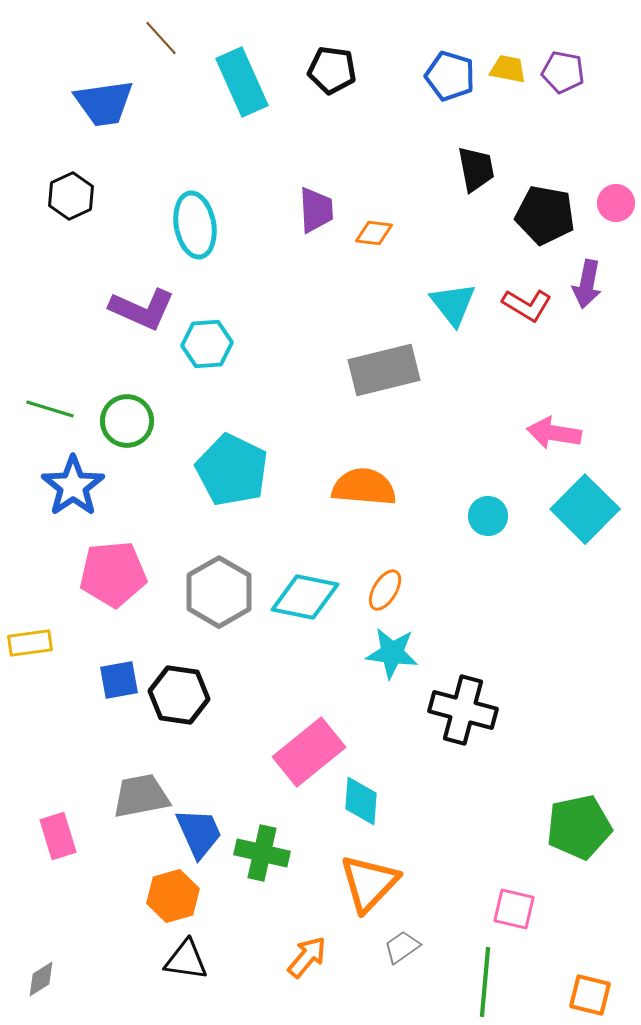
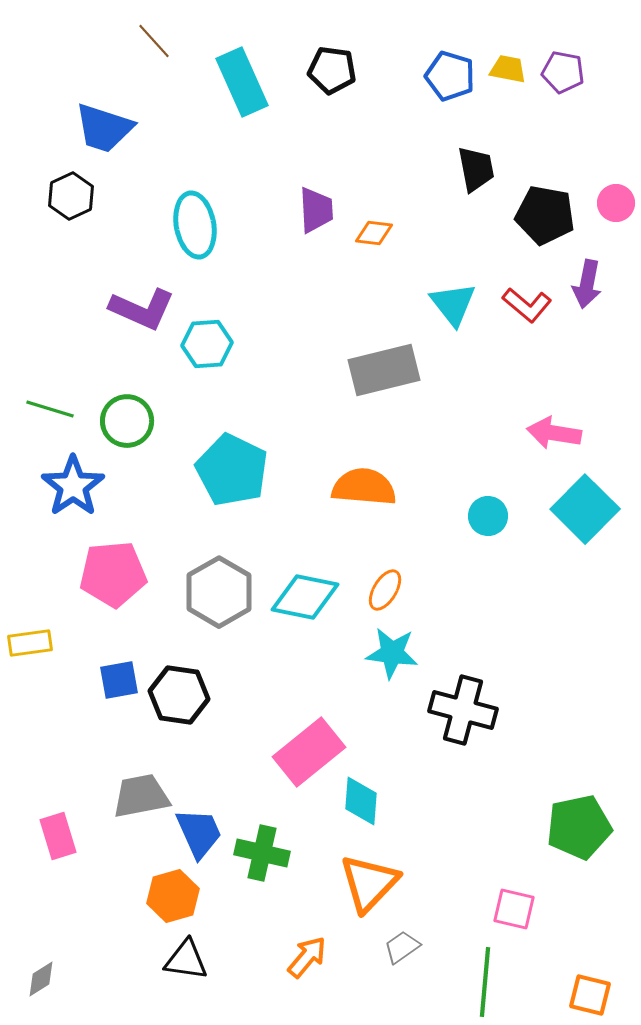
brown line at (161, 38): moved 7 px left, 3 px down
blue trapezoid at (104, 103): moved 25 px down; rotated 26 degrees clockwise
red L-shape at (527, 305): rotated 9 degrees clockwise
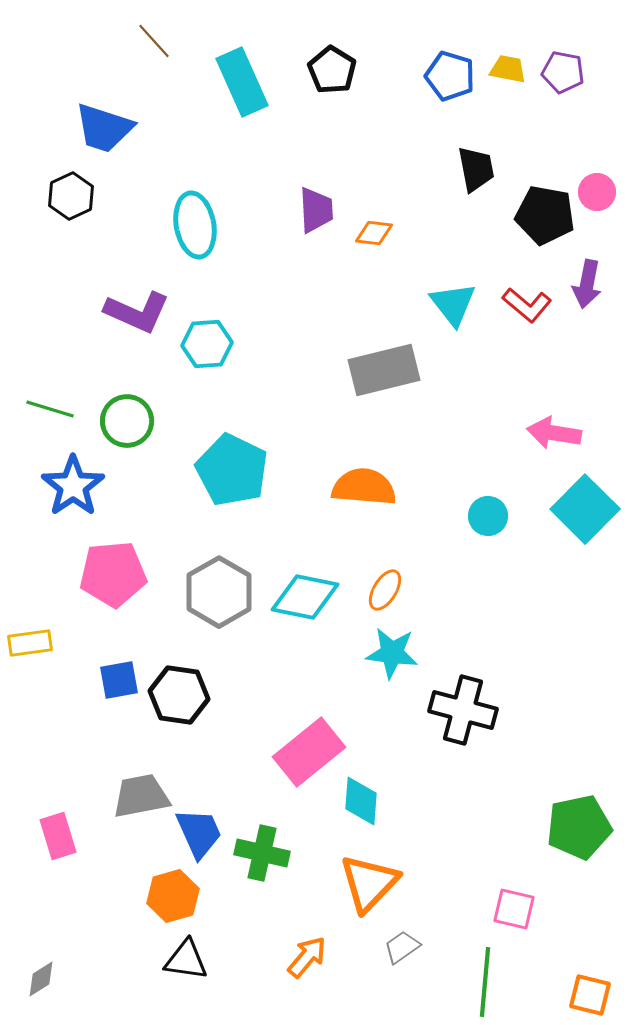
black pentagon at (332, 70): rotated 24 degrees clockwise
pink circle at (616, 203): moved 19 px left, 11 px up
purple L-shape at (142, 309): moved 5 px left, 3 px down
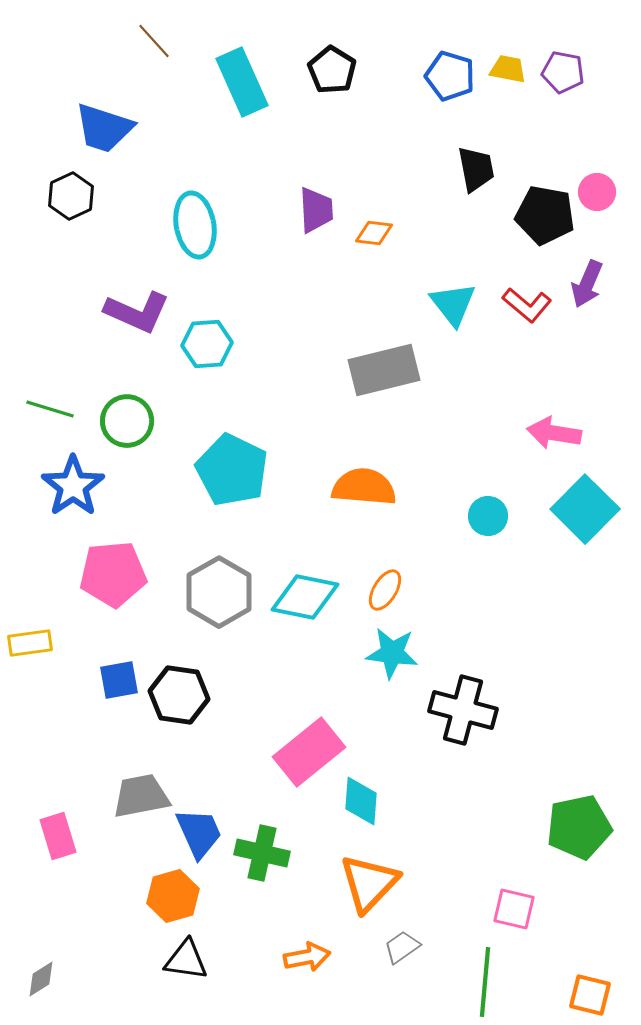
purple arrow at (587, 284): rotated 12 degrees clockwise
orange arrow at (307, 957): rotated 39 degrees clockwise
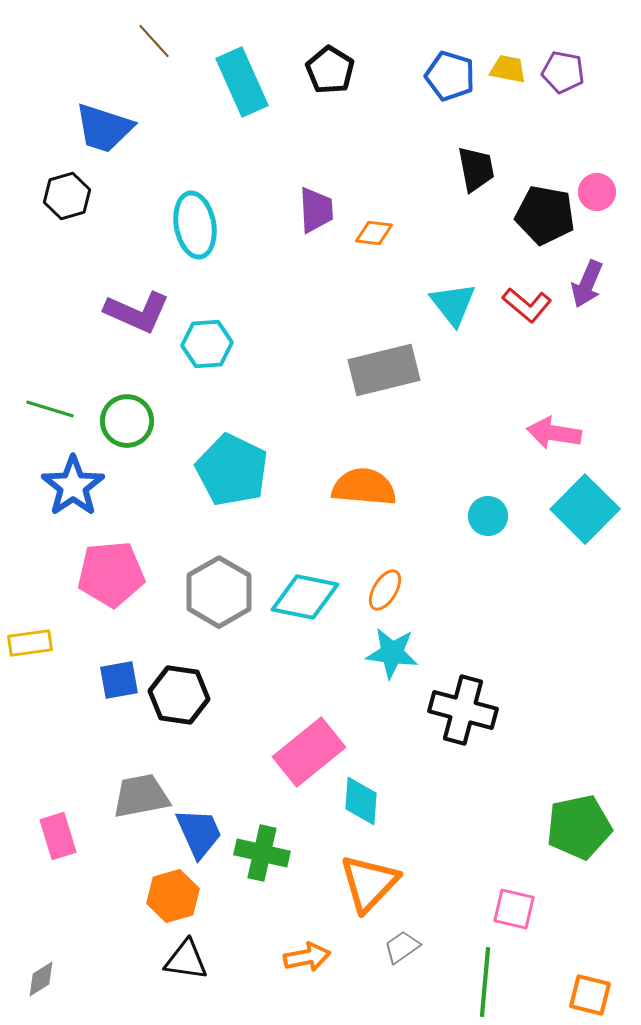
black pentagon at (332, 70): moved 2 px left
black hexagon at (71, 196): moved 4 px left; rotated 9 degrees clockwise
pink pentagon at (113, 574): moved 2 px left
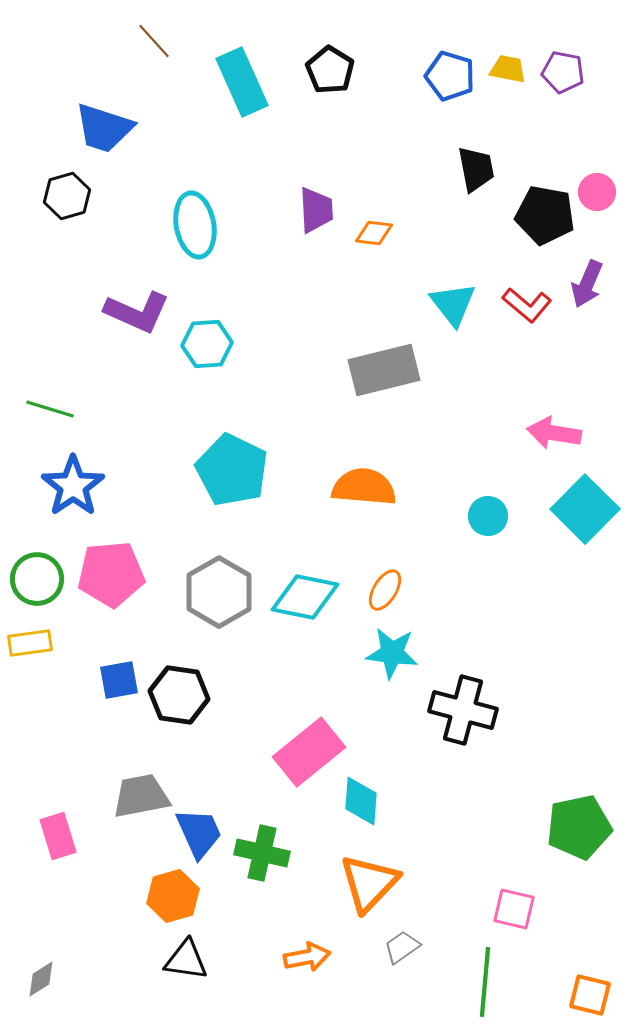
green circle at (127, 421): moved 90 px left, 158 px down
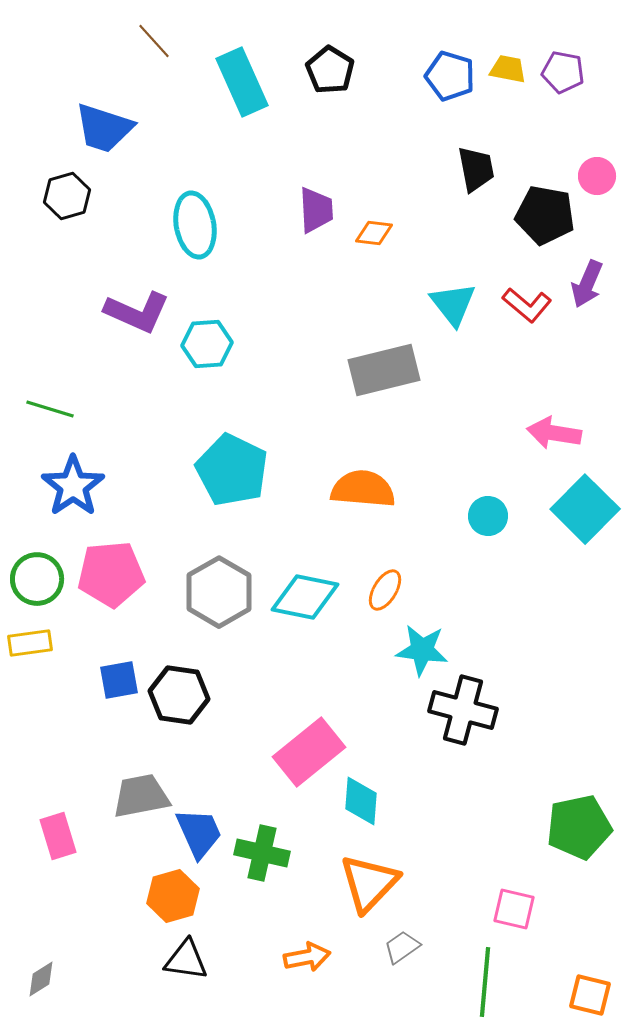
pink circle at (597, 192): moved 16 px up
orange semicircle at (364, 487): moved 1 px left, 2 px down
cyan star at (392, 653): moved 30 px right, 3 px up
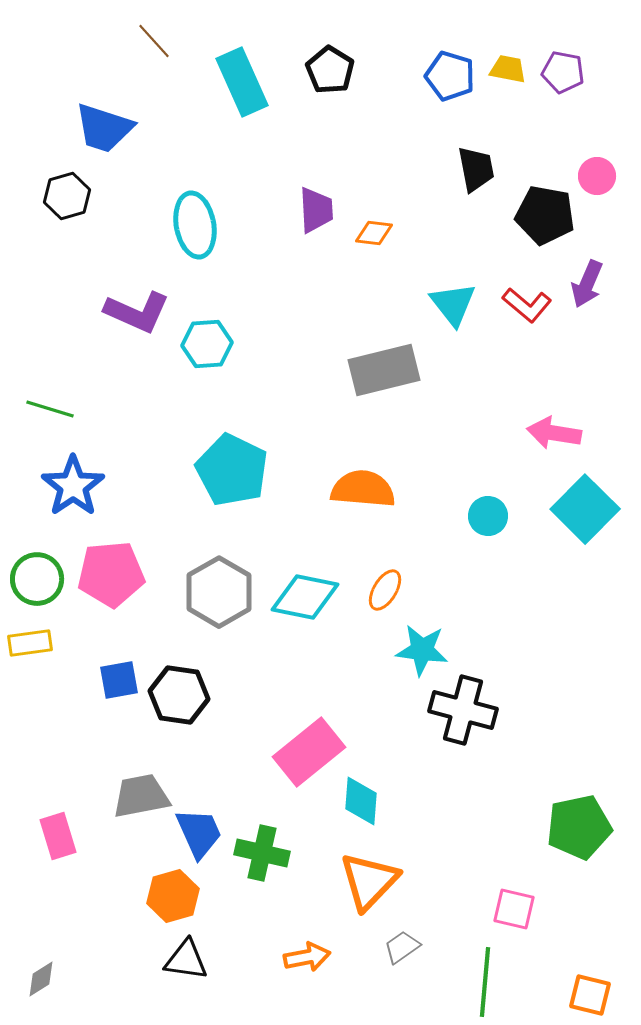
orange triangle at (369, 883): moved 2 px up
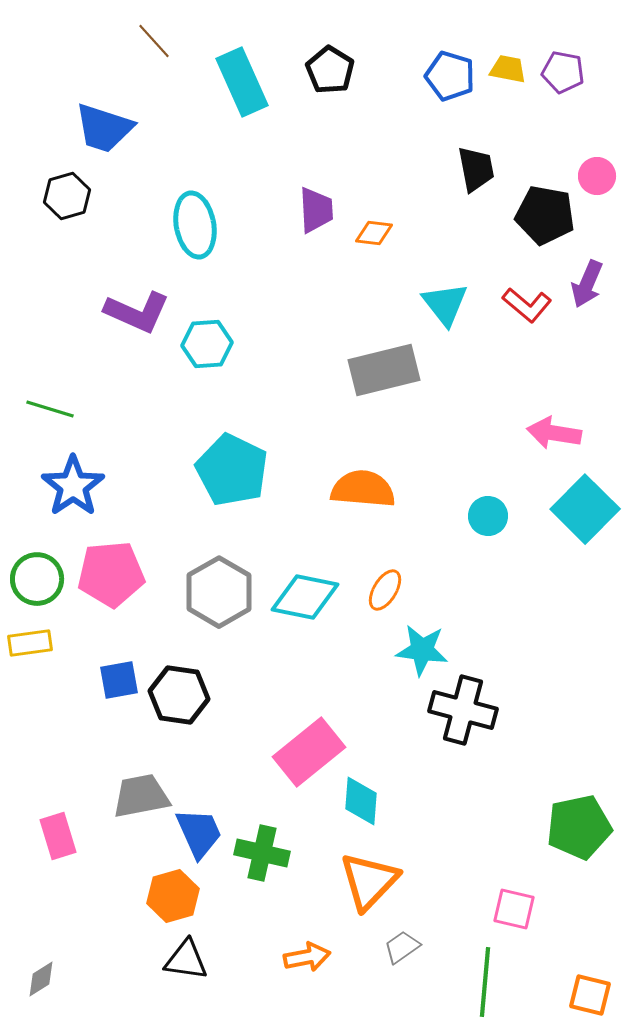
cyan triangle at (453, 304): moved 8 px left
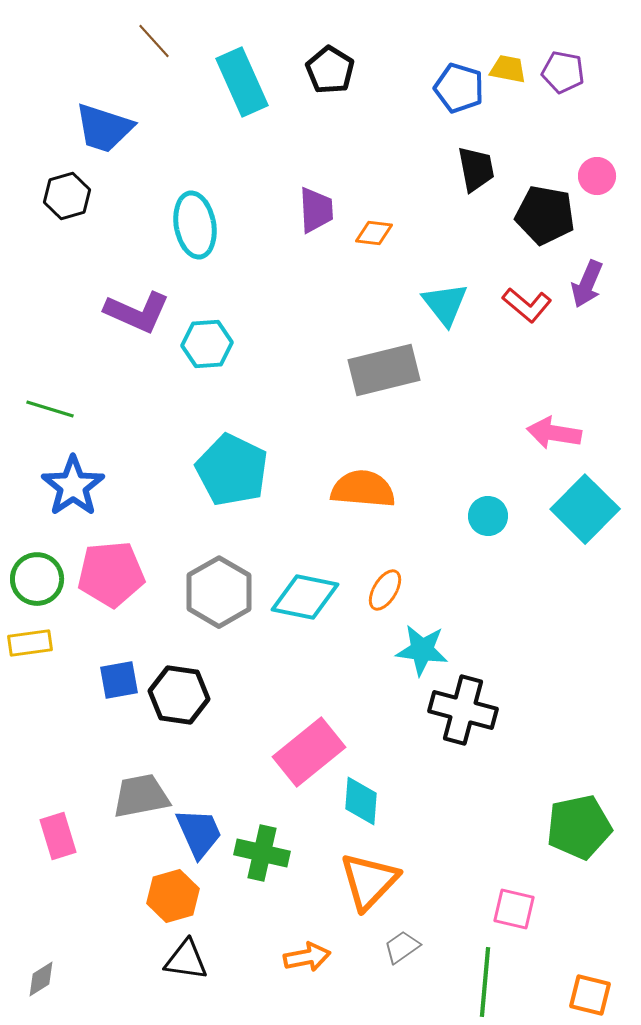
blue pentagon at (450, 76): moved 9 px right, 12 px down
